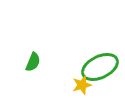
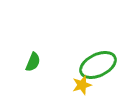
green ellipse: moved 2 px left, 2 px up
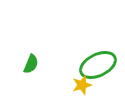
green semicircle: moved 2 px left, 2 px down
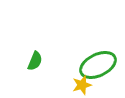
green semicircle: moved 4 px right, 3 px up
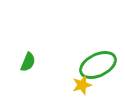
green semicircle: moved 7 px left, 1 px down
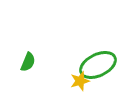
yellow star: moved 2 px left, 4 px up
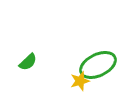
green semicircle: rotated 24 degrees clockwise
